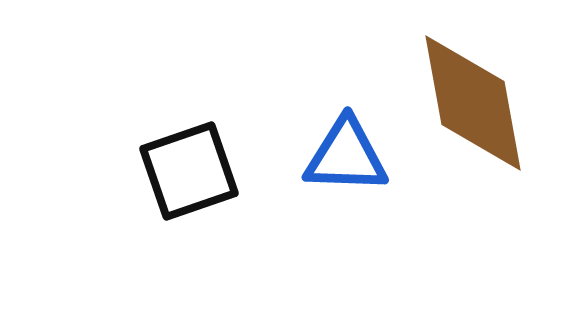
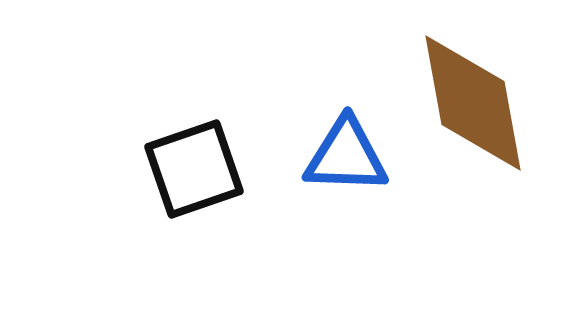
black square: moved 5 px right, 2 px up
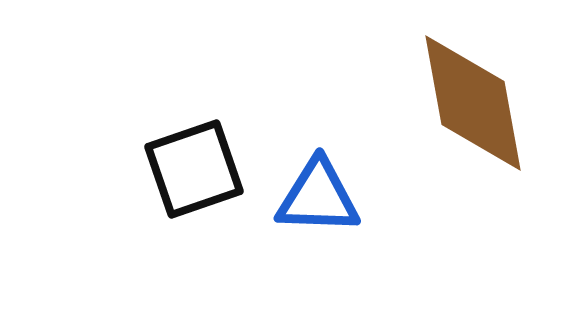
blue triangle: moved 28 px left, 41 px down
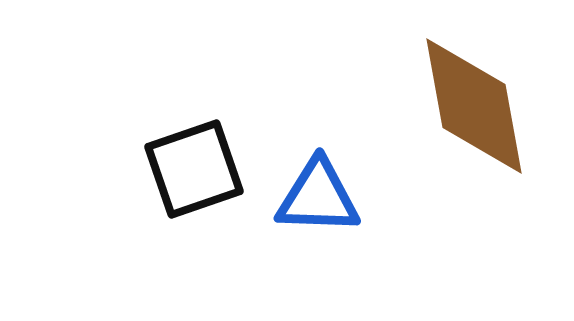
brown diamond: moved 1 px right, 3 px down
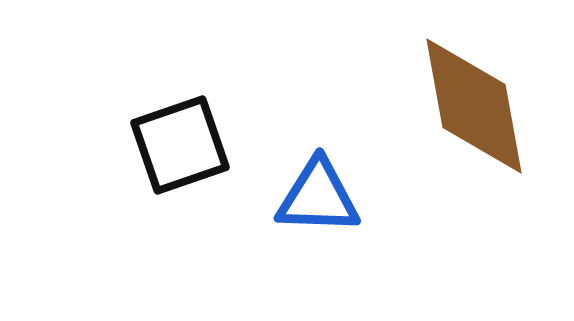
black square: moved 14 px left, 24 px up
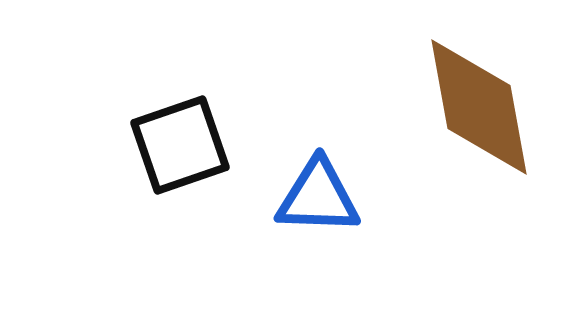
brown diamond: moved 5 px right, 1 px down
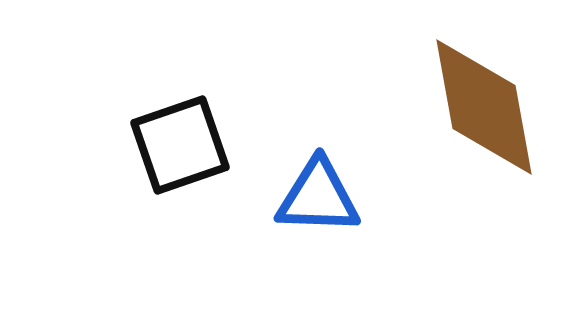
brown diamond: moved 5 px right
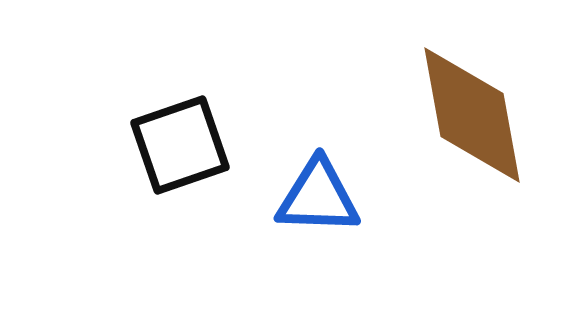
brown diamond: moved 12 px left, 8 px down
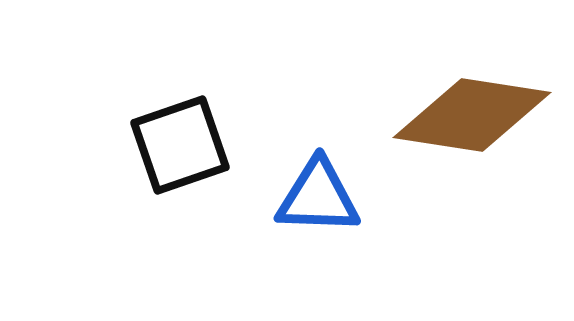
brown diamond: rotated 71 degrees counterclockwise
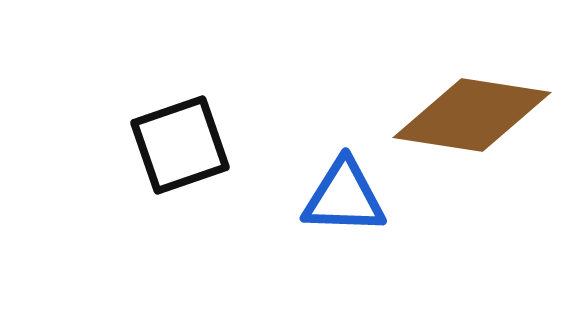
blue triangle: moved 26 px right
